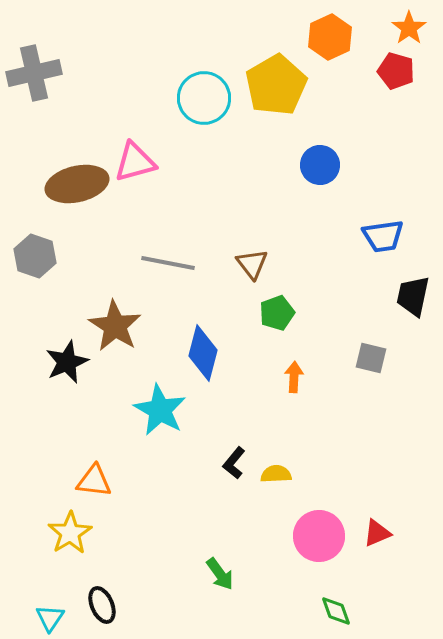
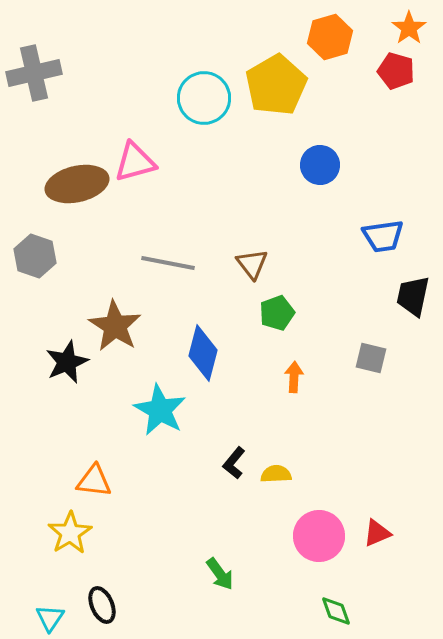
orange hexagon: rotated 9 degrees clockwise
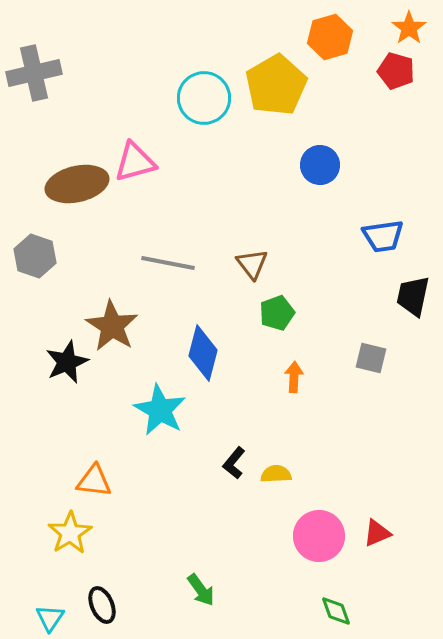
brown star: moved 3 px left
green arrow: moved 19 px left, 16 px down
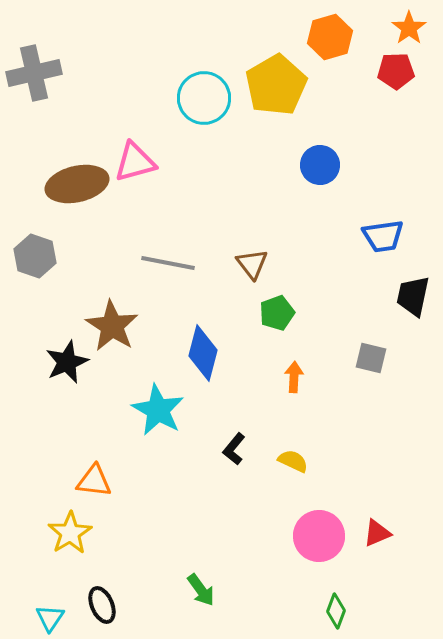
red pentagon: rotated 18 degrees counterclockwise
cyan star: moved 2 px left
black L-shape: moved 14 px up
yellow semicircle: moved 17 px right, 13 px up; rotated 28 degrees clockwise
green diamond: rotated 40 degrees clockwise
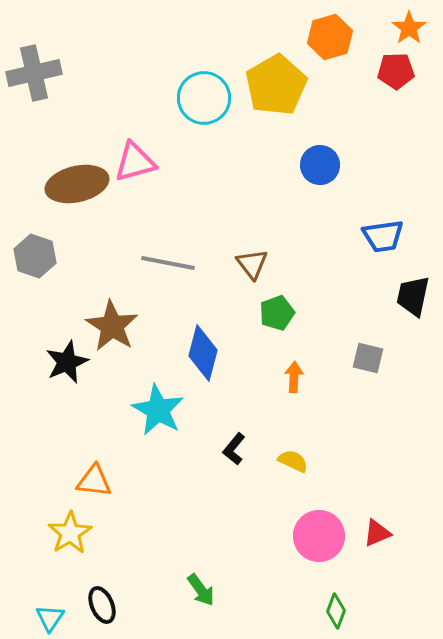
gray square: moved 3 px left
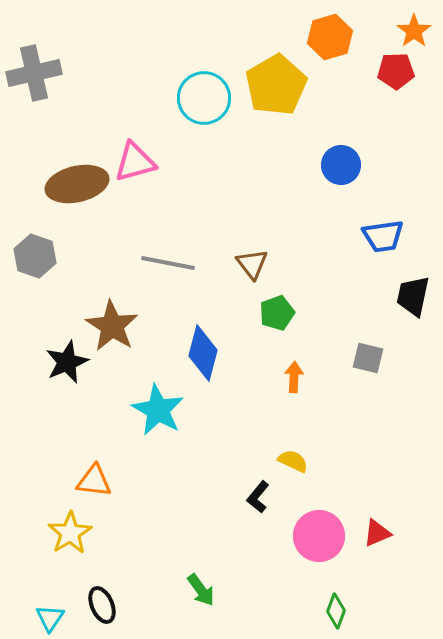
orange star: moved 5 px right, 3 px down
blue circle: moved 21 px right
black L-shape: moved 24 px right, 48 px down
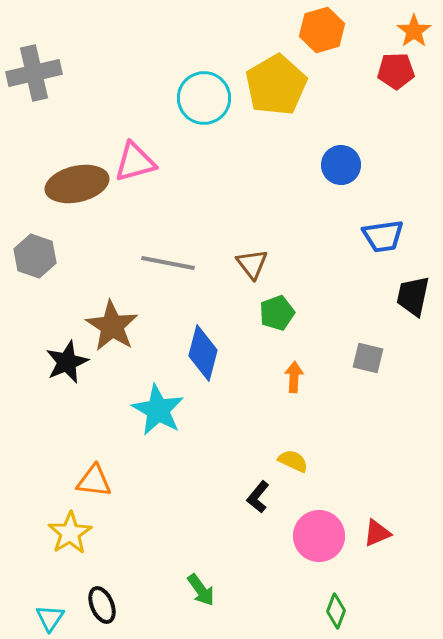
orange hexagon: moved 8 px left, 7 px up
